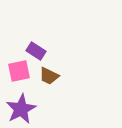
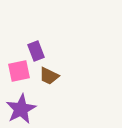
purple rectangle: rotated 36 degrees clockwise
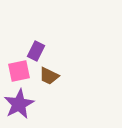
purple rectangle: rotated 48 degrees clockwise
purple star: moved 2 px left, 5 px up
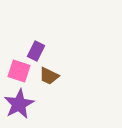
pink square: rotated 30 degrees clockwise
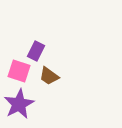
brown trapezoid: rotated 10 degrees clockwise
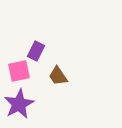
pink square: rotated 30 degrees counterclockwise
brown trapezoid: moved 9 px right; rotated 20 degrees clockwise
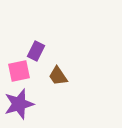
purple star: rotated 12 degrees clockwise
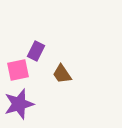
pink square: moved 1 px left, 1 px up
brown trapezoid: moved 4 px right, 2 px up
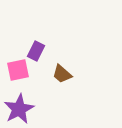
brown trapezoid: rotated 15 degrees counterclockwise
purple star: moved 5 px down; rotated 12 degrees counterclockwise
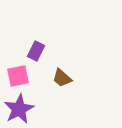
pink square: moved 6 px down
brown trapezoid: moved 4 px down
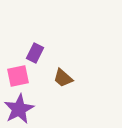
purple rectangle: moved 1 px left, 2 px down
brown trapezoid: moved 1 px right
